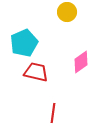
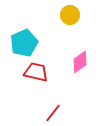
yellow circle: moved 3 px right, 3 px down
pink diamond: moved 1 px left
red line: rotated 30 degrees clockwise
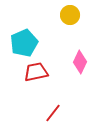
pink diamond: rotated 30 degrees counterclockwise
red trapezoid: rotated 25 degrees counterclockwise
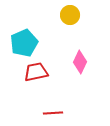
red line: rotated 48 degrees clockwise
